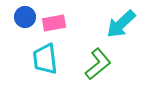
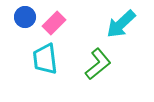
pink rectangle: rotated 35 degrees counterclockwise
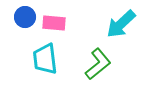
pink rectangle: rotated 50 degrees clockwise
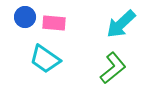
cyan trapezoid: rotated 48 degrees counterclockwise
green L-shape: moved 15 px right, 4 px down
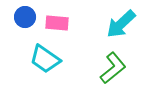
pink rectangle: moved 3 px right
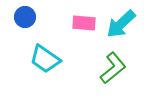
pink rectangle: moved 27 px right
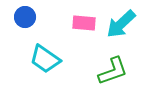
green L-shape: moved 3 px down; rotated 20 degrees clockwise
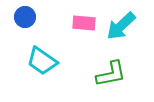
cyan arrow: moved 2 px down
cyan trapezoid: moved 3 px left, 2 px down
green L-shape: moved 2 px left, 3 px down; rotated 8 degrees clockwise
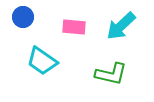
blue circle: moved 2 px left
pink rectangle: moved 10 px left, 4 px down
green L-shape: rotated 24 degrees clockwise
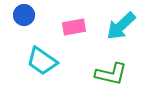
blue circle: moved 1 px right, 2 px up
pink rectangle: rotated 15 degrees counterclockwise
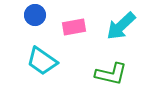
blue circle: moved 11 px right
